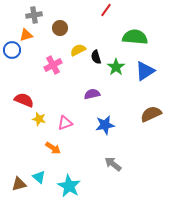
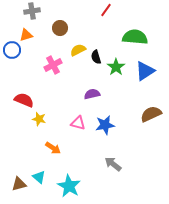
gray cross: moved 2 px left, 4 px up
pink triangle: moved 13 px right; rotated 35 degrees clockwise
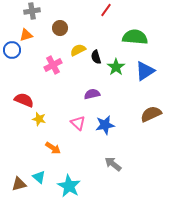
pink triangle: rotated 28 degrees clockwise
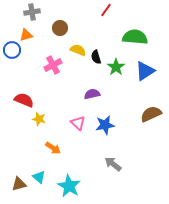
gray cross: moved 1 px down
yellow semicircle: rotated 49 degrees clockwise
